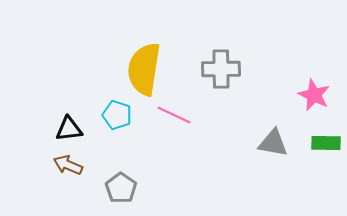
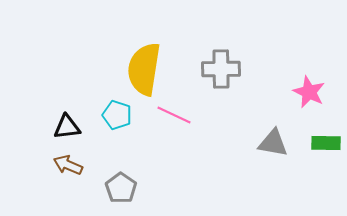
pink star: moved 5 px left, 3 px up
black triangle: moved 2 px left, 2 px up
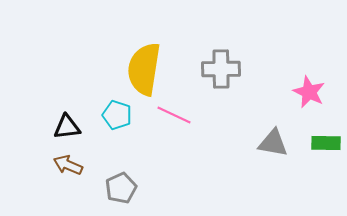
gray pentagon: rotated 12 degrees clockwise
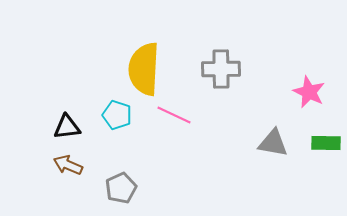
yellow semicircle: rotated 6 degrees counterclockwise
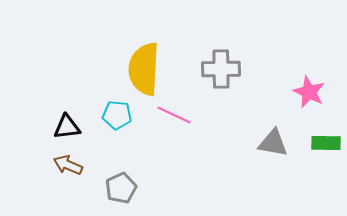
cyan pentagon: rotated 12 degrees counterclockwise
